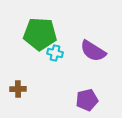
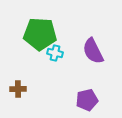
purple semicircle: rotated 32 degrees clockwise
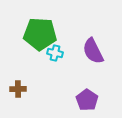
purple pentagon: rotated 25 degrees counterclockwise
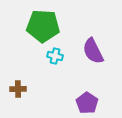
green pentagon: moved 3 px right, 8 px up
cyan cross: moved 3 px down
purple pentagon: moved 3 px down
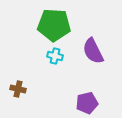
green pentagon: moved 11 px right, 1 px up
brown cross: rotated 14 degrees clockwise
purple pentagon: rotated 25 degrees clockwise
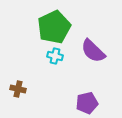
green pentagon: moved 2 px down; rotated 28 degrees counterclockwise
purple semicircle: rotated 20 degrees counterclockwise
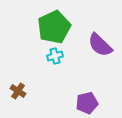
purple semicircle: moved 7 px right, 6 px up
cyan cross: rotated 28 degrees counterclockwise
brown cross: moved 2 px down; rotated 21 degrees clockwise
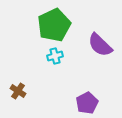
green pentagon: moved 2 px up
purple pentagon: rotated 15 degrees counterclockwise
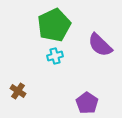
purple pentagon: rotated 10 degrees counterclockwise
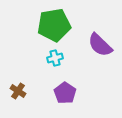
green pentagon: rotated 16 degrees clockwise
cyan cross: moved 2 px down
purple pentagon: moved 22 px left, 10 px up
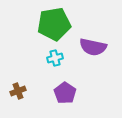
green pentagon: moved 1 px up
purple semicircle: moved 7 px left, 2 px down; rotated 32 degrees counterclockwise
brown cross: rotated 35 degrees clockwise
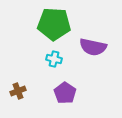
green pentagon: rotated 12 degrees clockwise
cyan cross: moved 1 px left, 1 px down; rotated 28 degrees clockwise
